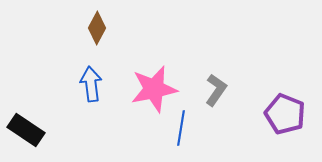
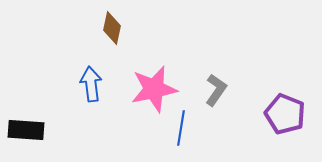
brown diamond: moved 15 px right; rotated 16 degrees counterclockwise
black rectangle: rotated 30 degrees counterclockwise
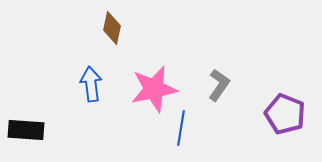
gray L-shape: moved 3 px right, 5 px up
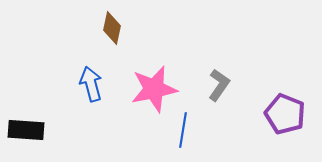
blue arrow: rotated 8 degrees counterclockwise
blue line: moved 2 px right, 2 px down
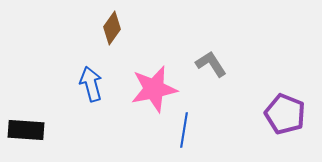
brown diamond: rotated 24 degrees clockwise
gray L-shape: moved 8 px left, 21 px up; rotated 68 degrees counterclockwise
blue line: moved 1 px right
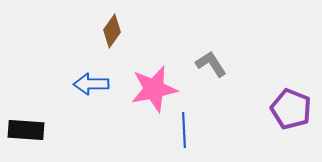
brown diamond: moved 3 px down
blue arrow: rotated 76 degrees counterclockwise
purple pentagon: moved 6 px right, 5 px up
blue line: rotated 12 degrees counterclockwise
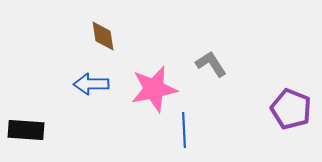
brown diamond: moved 9 px left, 5 px down; rotated 44 degrees counterclockwise
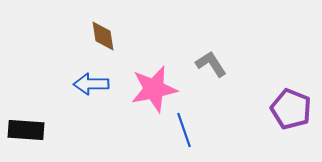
blue line: rotated 16 degrees counterclockwise
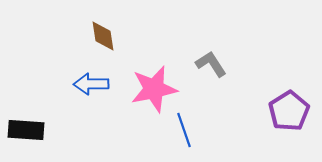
purple pentagon: moved 2 px left, 2 px down; rotated 18 degrees clockwise
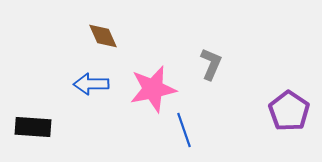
brown diamond: rotated 16 degrees counterclockwise
gray L-shape: rotated 56 degrees clockwise
pink star: moved 1 px left
purple pentagon: rotated 6 degrees counterclockwise
black rectangle: moved 7 px right, 3 px up
